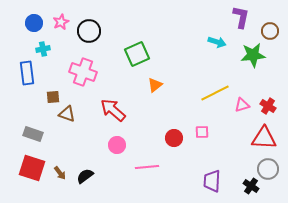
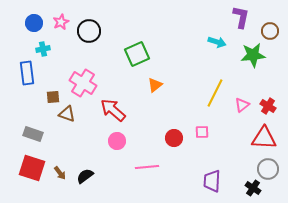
pink cross: moved 11 px down; rotated 12 degrees clockwise
yellow line: rotated 36 degrees counterclockwise
pink triangle: rotated 21 degrees counterclockwise
pink circle: moved 4 px up
black cross: moved 2 px right, 2 px down
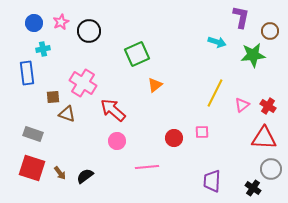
gray circle: moved 3 px right
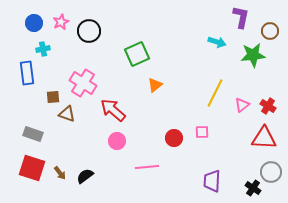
gray circle: moved 3 px down
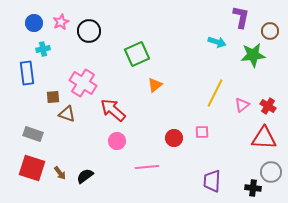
black cross: rotated 28 degrees counterclockwise
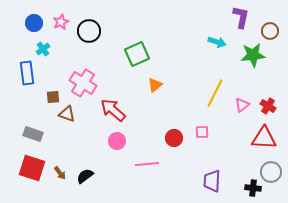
cyan cross: rotated 24 degrees counterclockwise
pink line: moved 3 px up
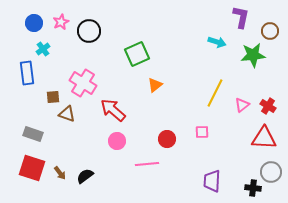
red circle: moved 7 px left, 1 px down
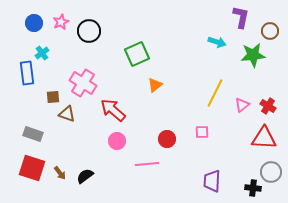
cyan cross: moved 1 px left, 4 px down
